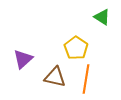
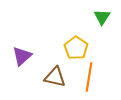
green triangle: rotated 30 degrees clockwise
purple triangle: moved 1 px left, 3 px up
orange line: moved 3 px right, 2 px up
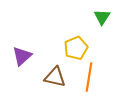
yellow pentagon: rotated 15 degrees clockwise
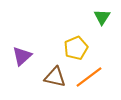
orange line: rotated 44 degrees clockwise
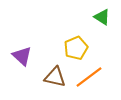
green triangle: rotated 30 degrees counterclockwise
purple triangle: rotated 35 degrees counterclockwise
